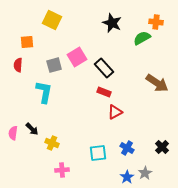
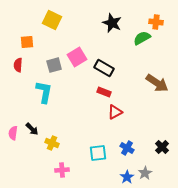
black rectangle: rotated 18 degrees counterclockwise
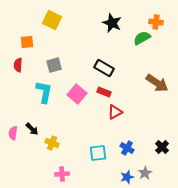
pink square: moved 37 px down; rotated 18 degrees counterclockwise
pink cross: moved 4 px down
blue star: rotated 16 degrees clockwise
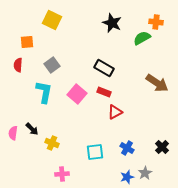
gray square: moved 2 px left; rotated 21 degrees counterclockwise
cyan square: moved 3 px left, 1 px up
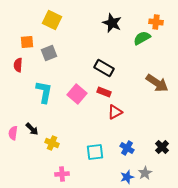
gray square: moved 3 px left, 12 px up; rotated 14 degrees clockwise
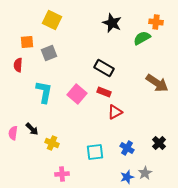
black cross: moved 3 px left, 4 px up
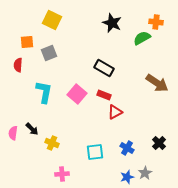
red rectangle: moved 3 px down
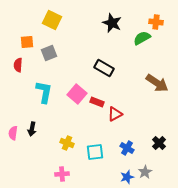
red rectangle: moved 7 px left, 7 px down
red triangle: moved 2 px down
black arrow: rotated 56 degrees clockwise
yellow cross: moved 15 px right
gray star: moved 1 px up
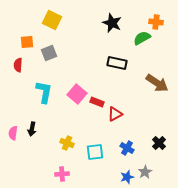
black rectangle: moved 13 px right, 5 px up; rotated 18 degrees counterclockwise
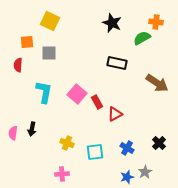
yellow square: moved 2 px left, 1 px down
gray square: rotated 21 degrees clockwise
red rectangle: rotated 40 degrees clockwise
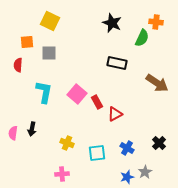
green semicircle: rotated 144 degrees clockwise
cyan square: moved 2 px right, 1 px down
